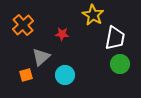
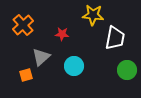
yellow star: rotated 25 degrees counterclockwise
green circle: moved 7 px right, 6 px down
cyan circle: moved 9 px right, 9 px up
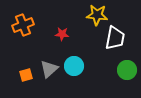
yellow star: moved 4 px right
orange cross: rotated 20 degrees clockwise
gray triangle: moved 8 px right, 12 px down
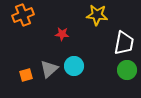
orange cross: moved 10 px up
white trapezoid: moved 9 px right, 5 px down
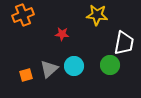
green circle: moved 17 px left, 5 px up
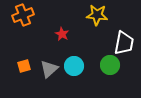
red star: rotated 24 degrees clockwise
orange square: moved 2 px left, 9 px up
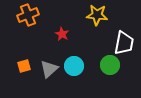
orange cross: moved 5 px right
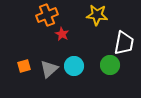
orange cross: moved 19 px right
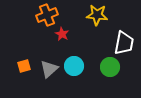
green circle: moved 2 px down
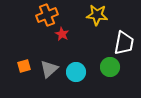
cyan circle: moved 2 px right, 6 px down
